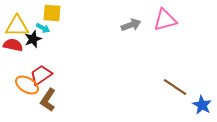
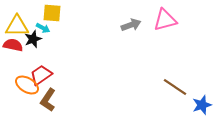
blue star: rotated 24 degrees clockwise
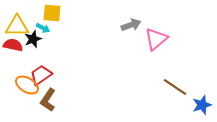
pink triangle: moved 9 px left, 19 px down; rotated 25 degrees counterclockwise
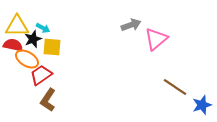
yellow square: moved 34 px down
orange ellipse: moved 26 px up
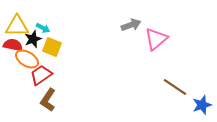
yellow square: rotated 18 degrees clockwise
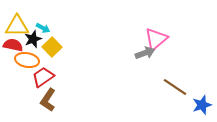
gray arrow: moved 14 px right, 28 px down
yellow square: rotated 24 degrees clockwise
orange ellipse: moved 1 px down; rotated 20 degrees counterclockwise
red trapezoid: moved 2 px right, 2 px down
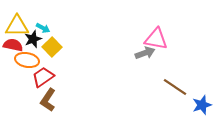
pink triangle: rotated 50 degrees clockwise
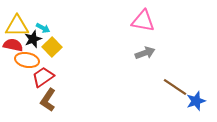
pink triangle: moved 13 px left, 18 px up
blue star: moved 6 px left, 4 px up
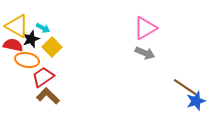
pink triangle: moved 2 px right, 7 px down; rotated 40 degrees counterclockwise
yellow triangle: rotated 30 degrees clockwise
black star: moved 2 px left
gray arrow: rotated 42 degrees clockwise
brown line: moved 10 px right
brown L-shape: moved 4 px up; rotated 100 degrees clockwise
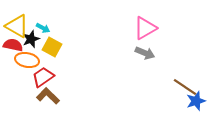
yellow square: rotated 18 degrees counterclockwise
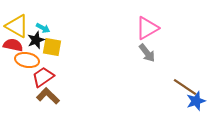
pink triangle: moved 2 px right
black star: moved 5 px right, 1 px down
yellow square: rotated 18 degrees counterclockwise
gray arrow: moved 2 px right; rotated 30 degrees clockwise
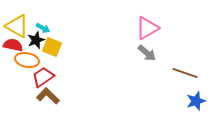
yellow square: rotated 12 degrees clockwise
gray arrow: rotated 12 degrees counterclockwise
brown line: moved 14 px up; rotated 15 degrees counterclockwise
